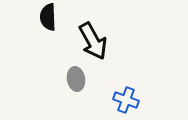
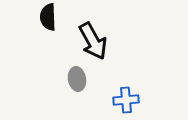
gray ellipse: moved 1 px right
blue cross: rotated 25 degrees counterclockwise
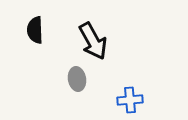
black semicircle: moved 13 px left, 13 px down
blue cross: moved 4 px right
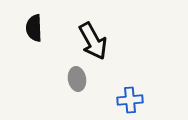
black semicircle: moved 1 px left, 2 px up
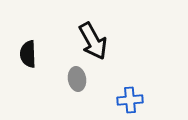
black semicircle: moved 6 px left, 26 px down
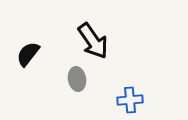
black arrow: rotated 6 degrees counterclockwise
black semicircle: rotated 40 degrees clockwise
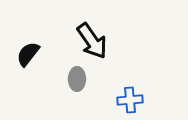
black arrow: moved 1 px left
gray ellipse: rotated 10 degrees clockwise
